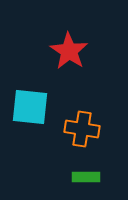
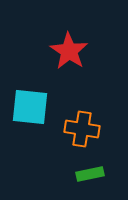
green rectangle: moved 4 px right, 3 px up; rotated 12 degrees counterclockwise
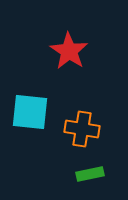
cyan square: moved 5 px down
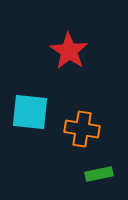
green rectangle: moved 9 px right
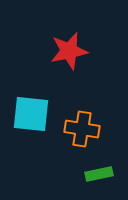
red star: rotated 27 degrees clockwise
cyan square: moved 1 px right, 2 px down
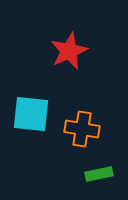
red star: rotated 12 degrees counterclockwise
